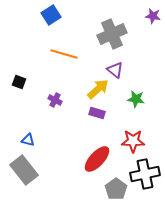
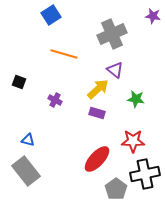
gray rectangle: moved 2 px right, 1 px down
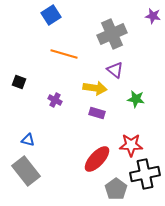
yellow arrow: moved 3 px left, 1 px up; rotated 50 degrees clockwise
red star: moved 2 px left, 4 px down
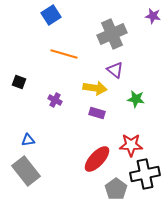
blue triangle: rotated 24 degrees counterclockwise
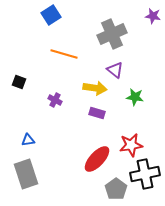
green star: moved 1 px left, 2 px up
red star: rotated 10 degrees counterclockwise
gray rectangle: moved 3 px down; rotated 20 degrees clockwise
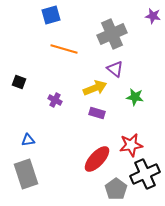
blue square: rotated 18 degrees clockwise
orange line: moved 5 px up
purple triangle: moved 1 px up
yellow arrow: rotated 30 degrees counterclockwise
black cross: rotated 12 degrees counterclockwise
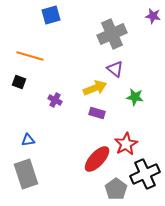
orange line: moved 34 px left, 7 px down
red star: moved 5 px left, 1 px up; rotated 20 degrees counterclockwise
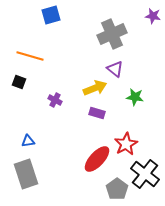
blue triangle: moved 1 px down
black cross: rotated 28 degrees counterclockwise
gray pentagon: moved 1 px right
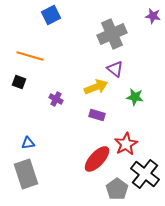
blue square: rotated 12 degrees counterclockwise
yellow arrow: moved 1 px right, 1 px up
purple cross: moved 1 px right, 1 px up
purple rectangle: moved 2 px down
blue triangle: moved 2 px down
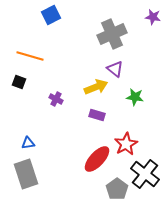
purple star: moved 1 px down
